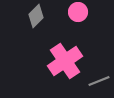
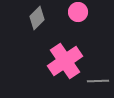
gray diamond: moved 1 px right, 2 px down
gray line: moved 1 px left; rotated 20 degrees clockwise
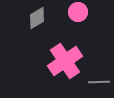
gray diamond: rotated 15 degrees clockwise
gray line: moved 1 px right, 1 px down
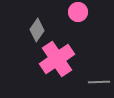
gray diamond: moved 12 px down; rotated 25 degrees counterclockwise
pink cross: moved 8 px left, 2 px up
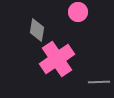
gray diamond: rotated 25 degrees counterclockwise
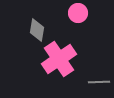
pink circle: moved 1 px down
pink cross: moved 2 px right
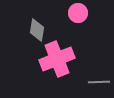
pink cross: moved 2 px left; rotated 12 degrees clockwise
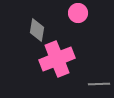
gray line: moved 2 px down
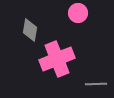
gray diamond: moved 7 px left
gray line: moved 3 px left
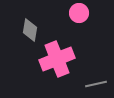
pink circle: moved 1 px right
gray line: rotated 10 degrees counterclockwise
